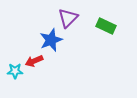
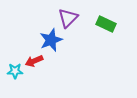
green rectangle: moved 2 px up
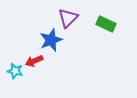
cyan star: rotated 14 degrees clockwise
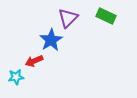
green rectangle: moved 8 px up
blue star: rotated 10 degrees counterclockwise
cyan star: moved 1 px right, 6 px down; rotated 21 degrees counterclockwise
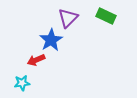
red arrow: moved 2 px right, 1 px up
cyan star: moved 6 px right, 6 px down
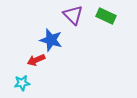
purple triangle: moved 5 px right, 3 px up; rotated 30 degrees counterclockwise
blue star: rotated 25 degrees counterclockwise
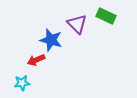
purple triangle: moved 4 px right, 9 px down
